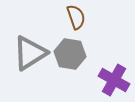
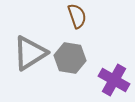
brown semicircle: moved 1 px right, 1 px up
gray hexagon: moved 4 px down
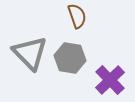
gray triangle: rotated 42 degrees counterclockwise
purple cross: moved 4 px left; rotated 16 degrees clockwise
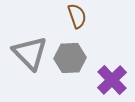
gray hexagon: rotated 12 degrees counterclockwise
purple cross: moved 2 px right
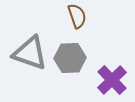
gray triangle: rotated 27 degrees counterclockwise
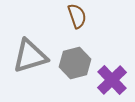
gray triangle: moved 3 px down; rotated 36 degrees counterclockwise
gray hexagon: moved 5 px right, 5 px down; rotated 12 degrees counterclockwise
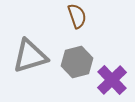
gray hexagon: moved 2 px right, 1 px up
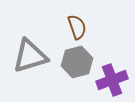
brown semicircle: moved 11 px down
purple cross: rotated 24 degrees clockwise
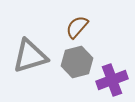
brown semicircle: rotated 120 degrees counterclockwise
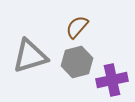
purple cross: rotated 8 degrees clockwise
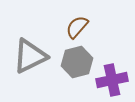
gray triangle: rotated 9 degrees counterclockwise
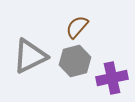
gray hexagon: moved 2 px left, 1 px up
purple cross: moved 2 px up
